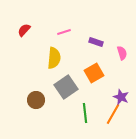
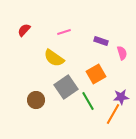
purple rectangle: moved 5 px right, 1 px up
yellow semicircle: rotated 120 degrees clockwise
orange square: moved 2 px right, 1 px down
purple star: rotated 28 degrees counterclockwise
green line: moved 3 px right, 12 px up; rotated 24 degrees counterclockwise
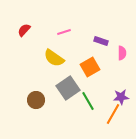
pink semicircle: rotated 16 degrees clockwise
orange square: moved 6 px left, 7 px up
gray square: moved 2 px right, 1 px down
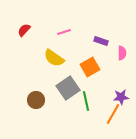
green line: moved 2 px left; rotated 18 degrees clockwise
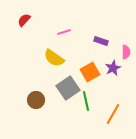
red semicircle: moved 10 px up
pink semicircle: moved 4 px right, 1 px up
orange square: moved 5 px down
purple star: moved 8 px left, 29 px up; rotated 21 degrees counterclockwise
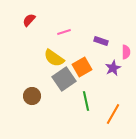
red semicircle: moved 5 px right
orange square: moved 8 px left, 5 px up
gray square: moved 4 px left, 9 px up
brown circle: moved 4 px left, 4 px up
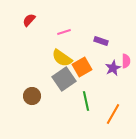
pink semicircle: moved 9 px down
yellow semicircle: moved 8 px right
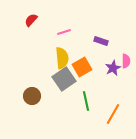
red semicircle: moved 2 px right
yellow semicircle: rotated 130 degrees counterclockwise
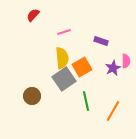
red semicircle: moved 2 px right, 5 px up
orange line: moved 3 px up
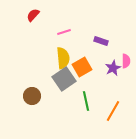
yellow semicircle: moved 1 px right
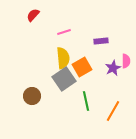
purple rectangle: rotated 24 degrees counterclockwise
